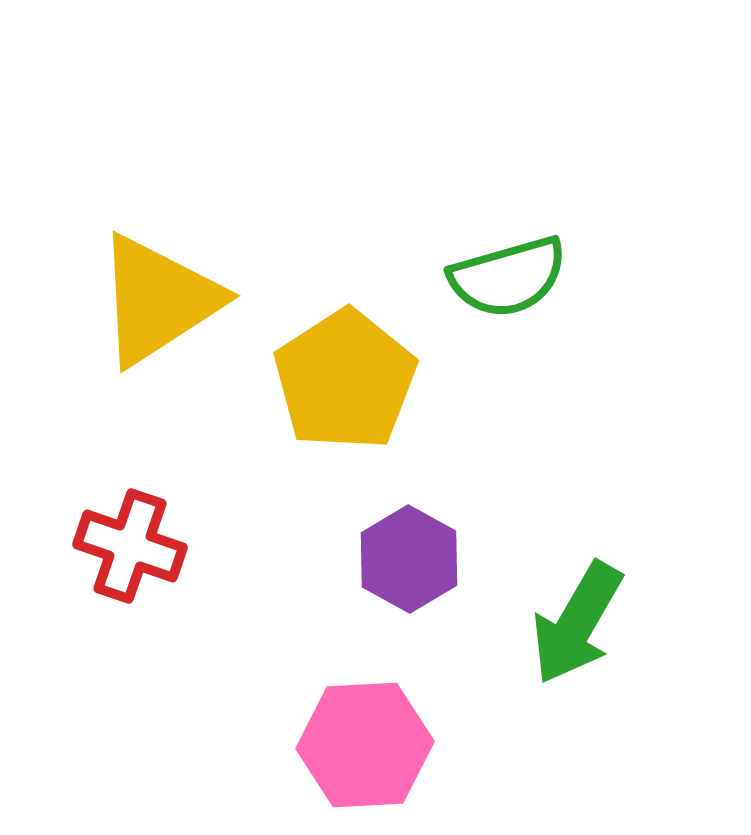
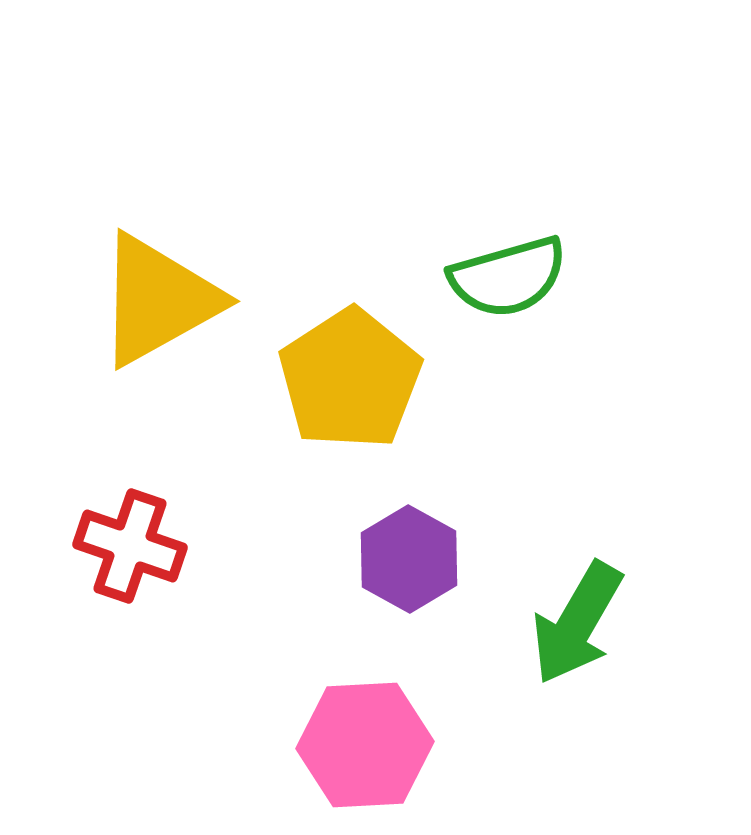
yellow triangle: rotated 4 degrees clockwise
yellow pentagon: moved 5 px right, 1 px up
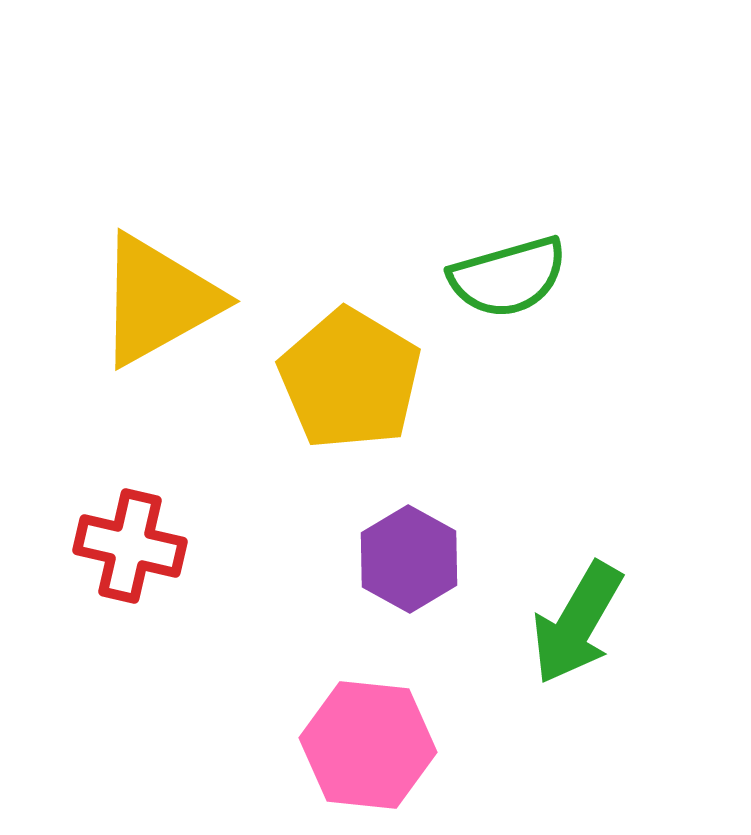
yellow pentagon: rotated 8 degrees counterclockwise
red cross: rotated 6 degrees counterclockwise
pink hexagon: moved 3 px right; rotated 9 degrees clockwise
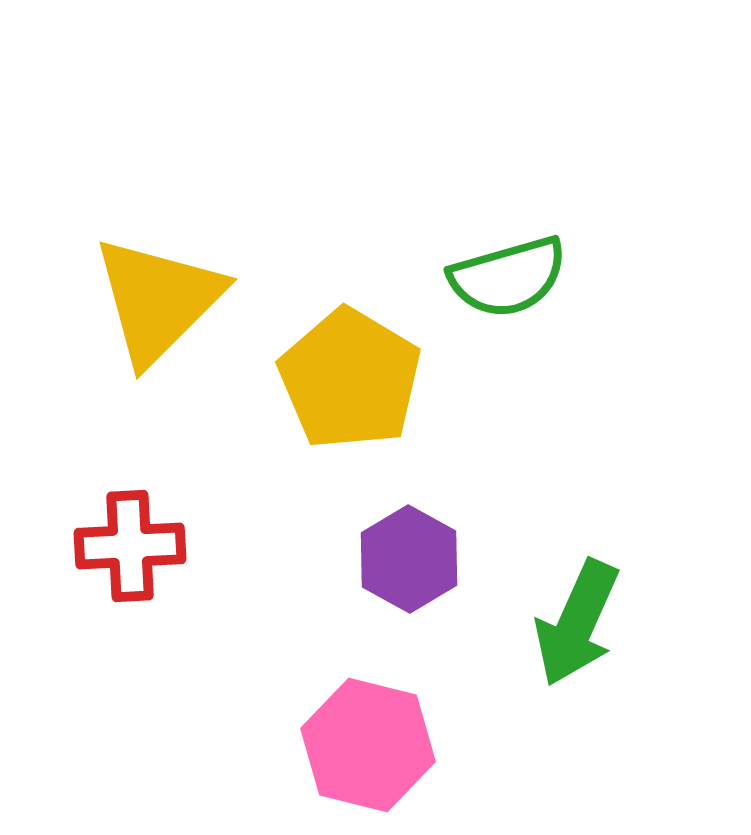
yellow triangle: rotated 16 degrees counterclockwise
red cross: rotated 16 degrees counterclockwise
green arrow: rotated 6 degrees counterclockwise
pink hexagon: rotated 8 degrees clockwise
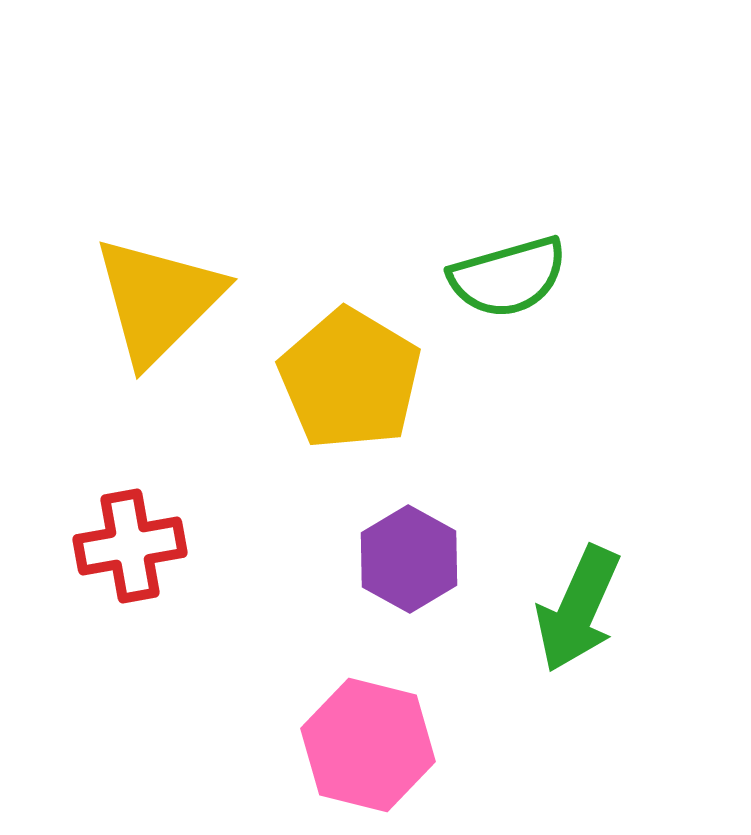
red cross: rotated 7 degrees counterclockwise
green arrow: moved 1 px right, 14 px up
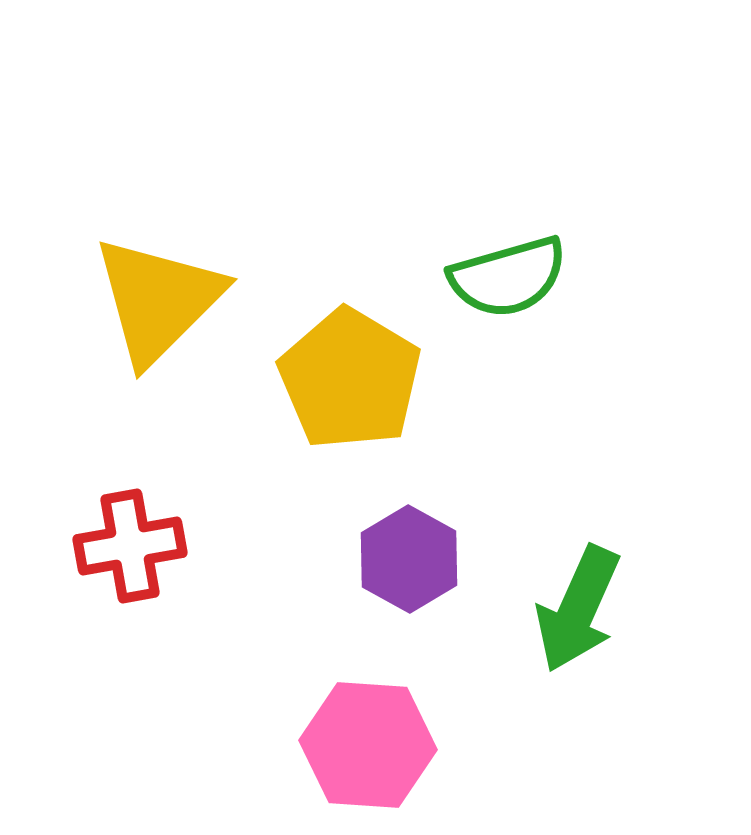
pink hexagon: rotated 10 degrees counterclockwise
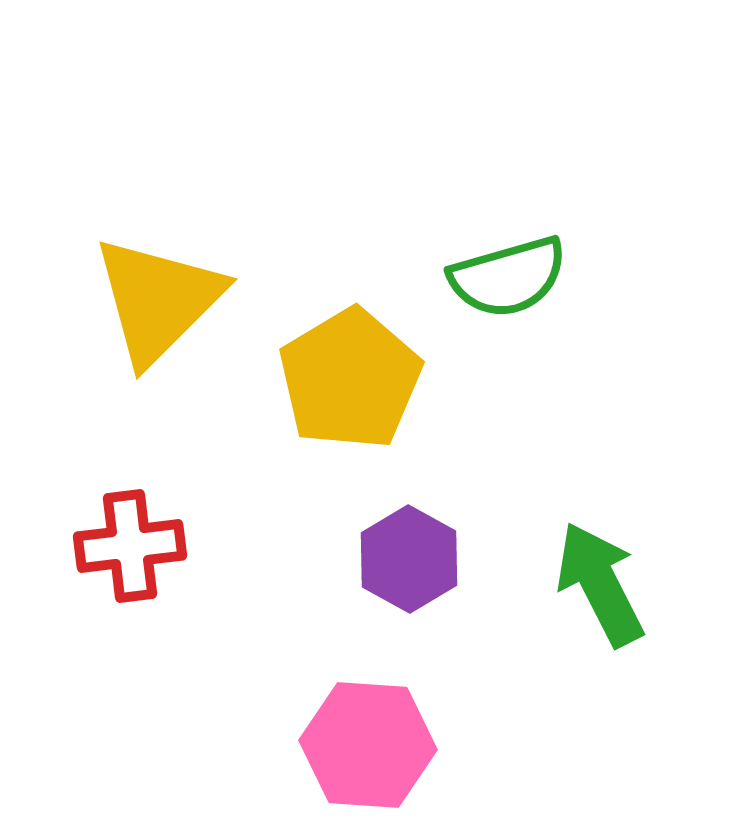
yellow pentagon: rotated 10 degrees clockwise
red cross: rotated 3 degrees clockwise
green arrow: moved 22 px right, 25 px up; rotated 129 degrees clockwise
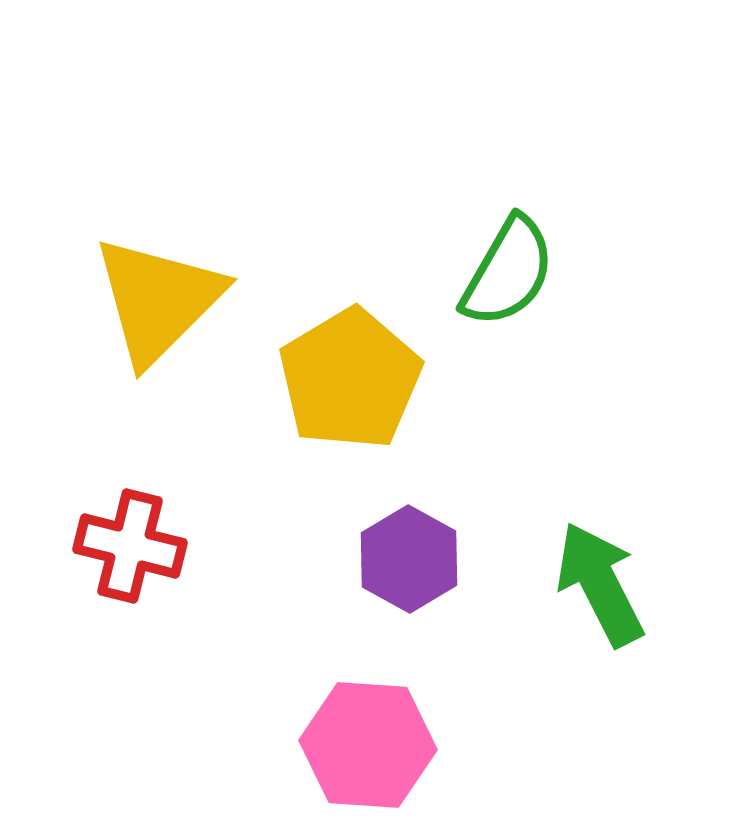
green semicircle: moved 5 px up; rotated 44 degrees counterclockwise
red cross: rotated 21 degrees clockwise
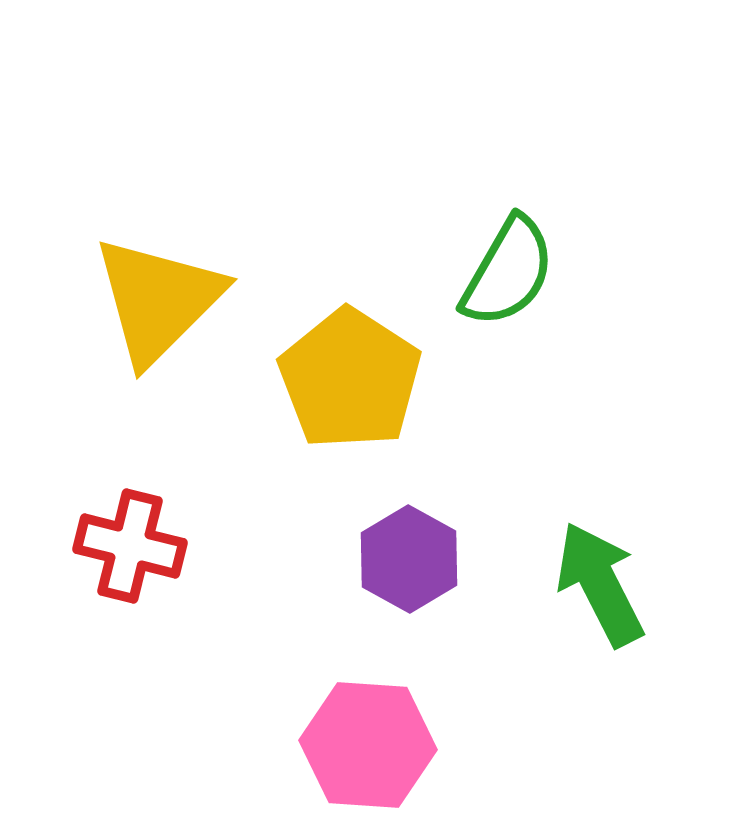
yellow pentagon: rotated 8 degrees counterclockwise
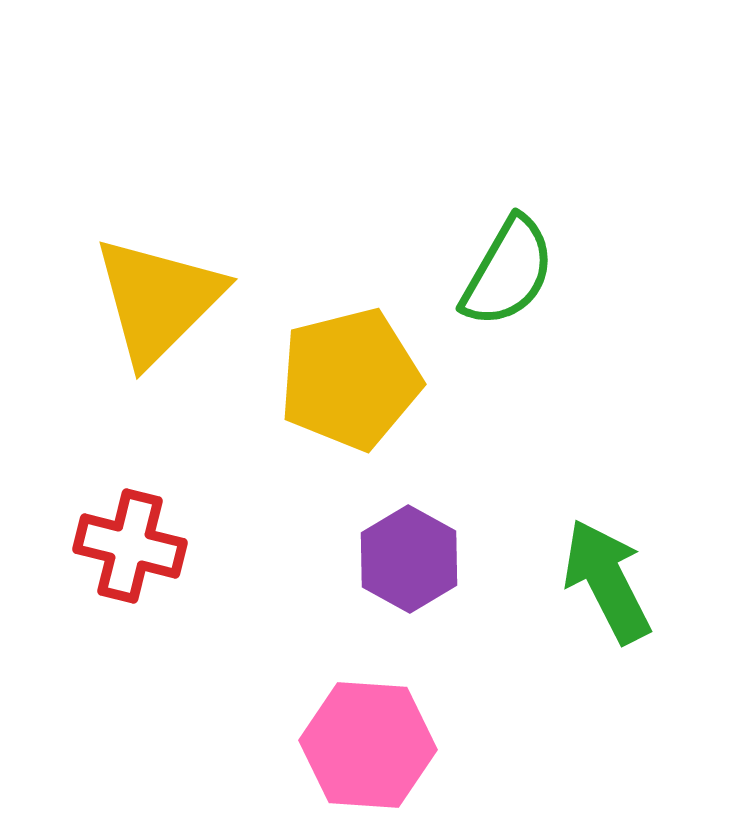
yellow pentagon: rotated 25 degrees clockwise
green arrow: moved 7 px right, 3 px up
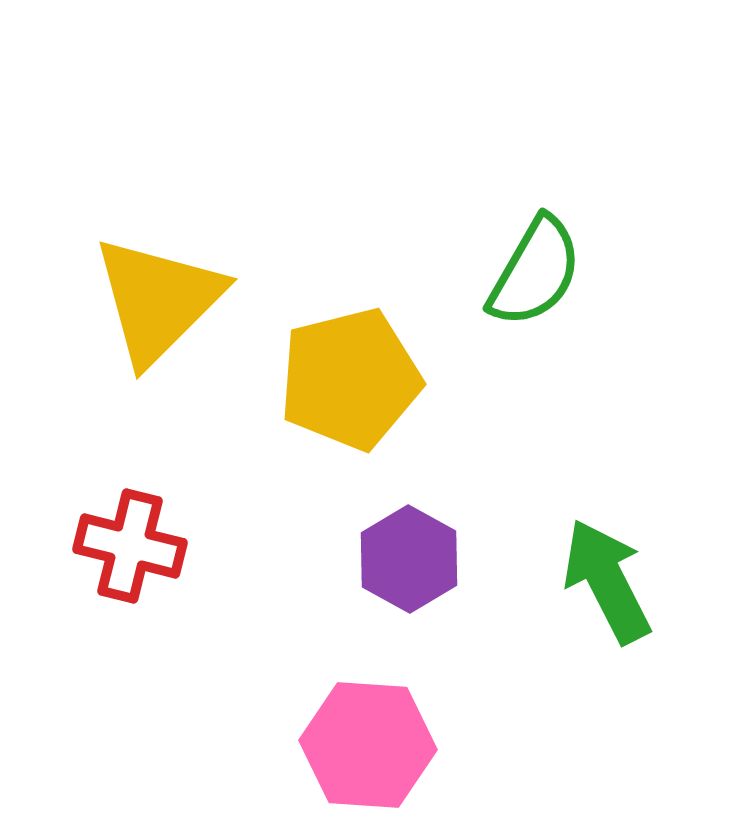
green semicircle: moved 27 px right
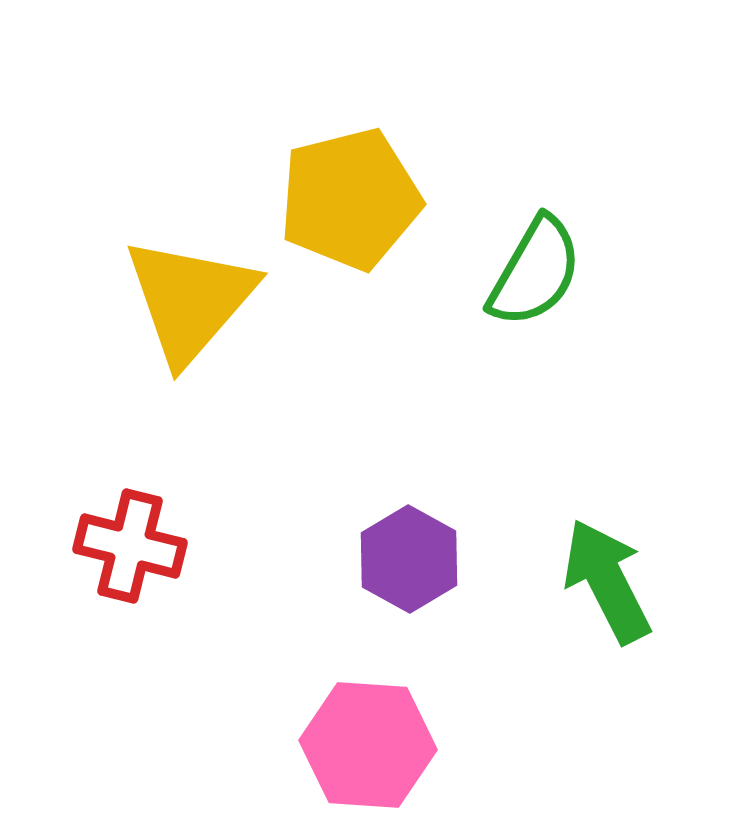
yellow triangle: moved 32 px right; rotated 4 degrees counterclockwise
yellow pentagon: moved 180 px up
